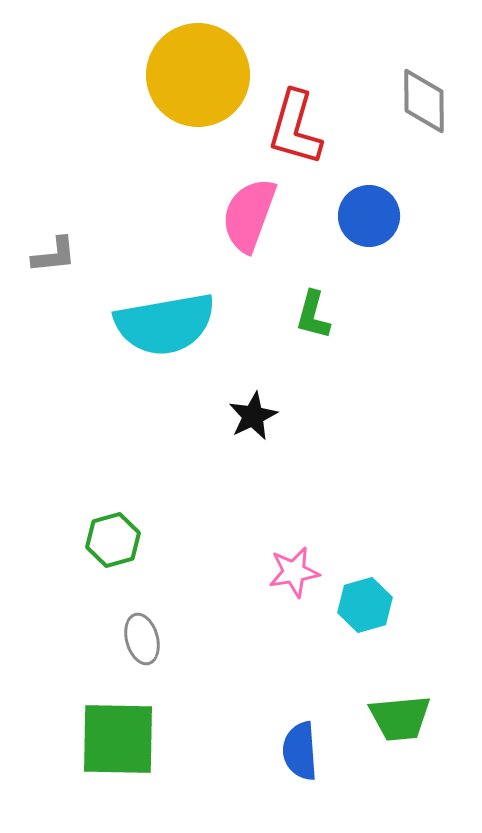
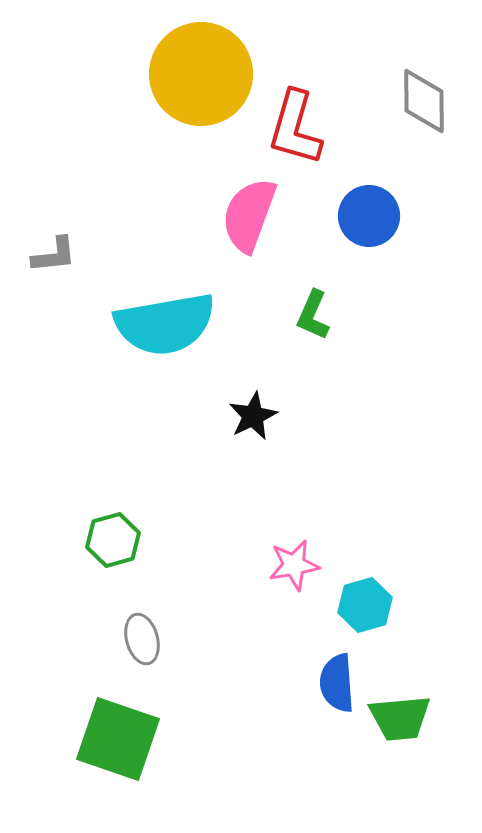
yellow circle: moved 3 px right, 1 px up
green L-shape: rotated 9 degrees clockwise
pink star: moved 7 px up
green square: rotated 18 degrees clockwise
blue semicircle: moved 37 px right, 68 px up
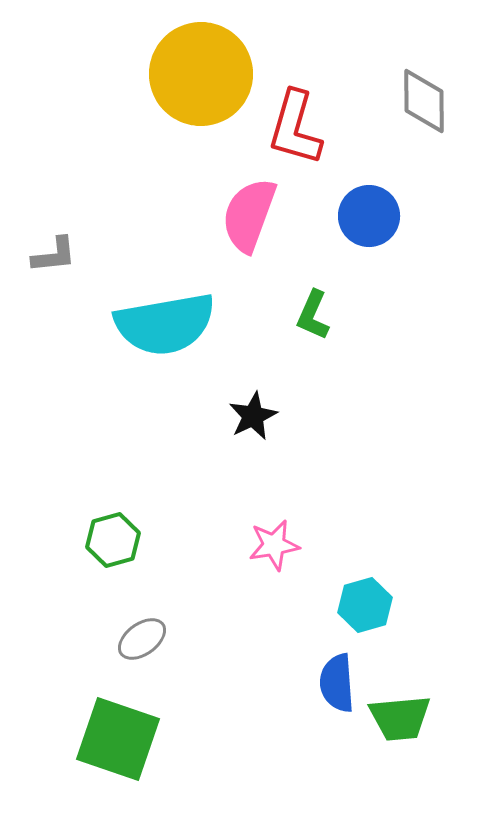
pink star: moved 20 px left, 20 px up
gray ellipse: rotated 69 degrees clockwise
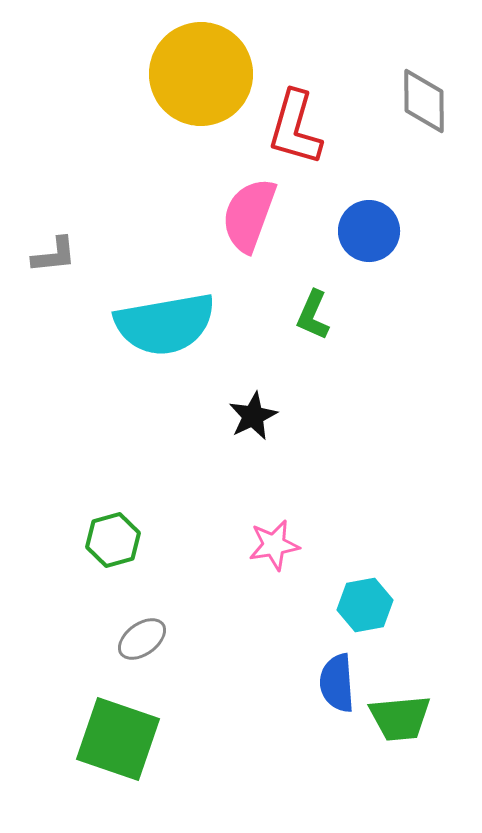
blue circle: moved 15 px down
cyan hexagon: rotated 6 degrees clockwise
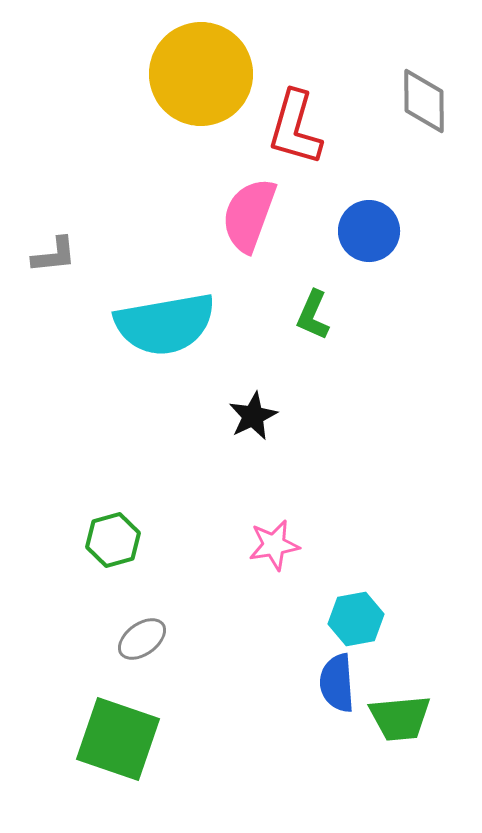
cyan hexagon: moved 9 px left, 14 px down
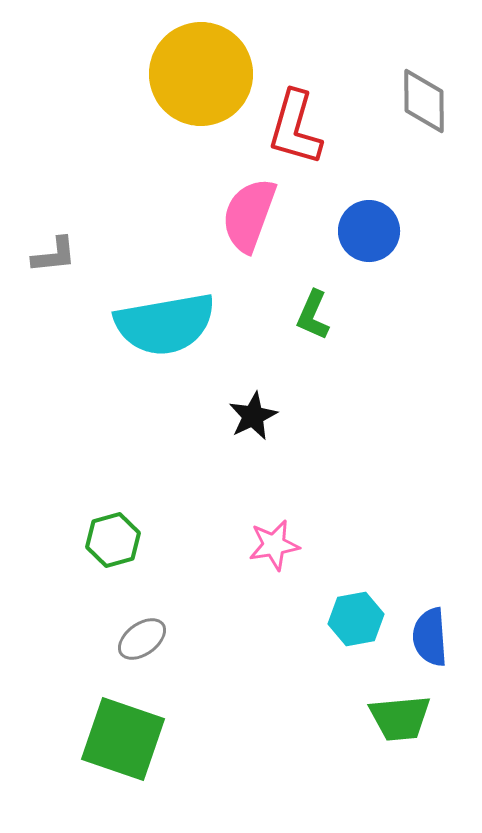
blue semicircle: moved 93 px right, 46 px up
green square: moved 5 px right
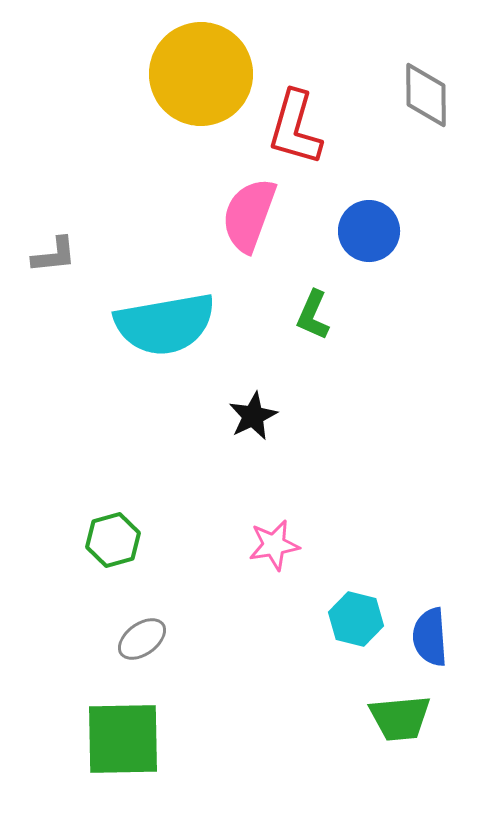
gray diamond: moved 2 px right, 6 px up
cyan hexagon: rotated 24 degrees clockwise
green square: rotated 20 degrees counterclockwise
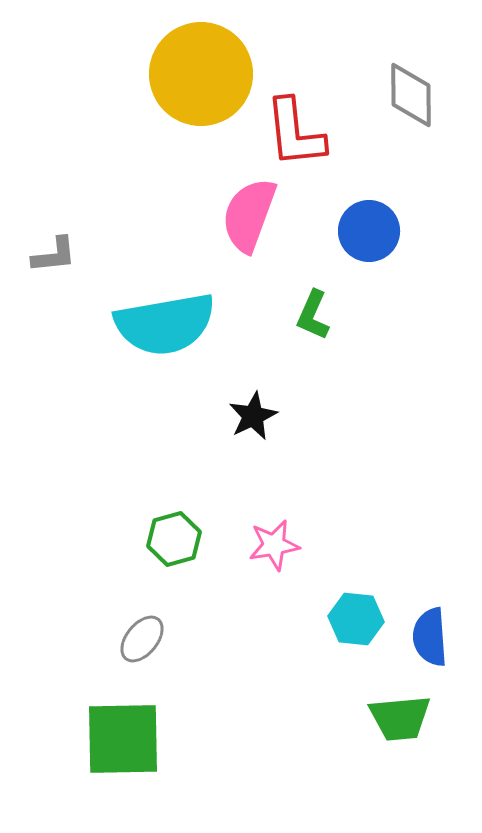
gray diamond: moved 15 px left
red L-shape: moved 5 px down; rotated 22 degrees counterclockwise
green hexagon: moved 61 px right, 1 px up
cyan hexagon: rotated 8 degrees counterclockwise
gray ellipse: rotated 15 degrees counterclockwise
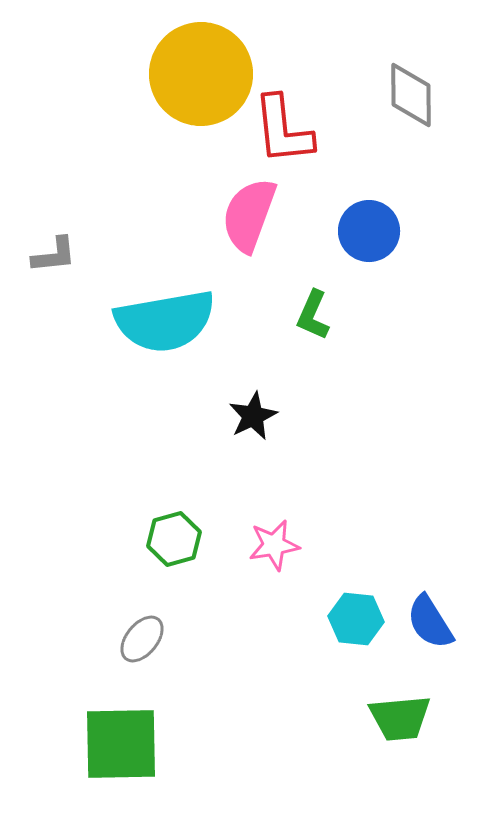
red L-shape: moved 12 px left, 3 px up
cyan semicircle: moved 3 px up
blue semicircle: moved 15 px up; rotated 28 degrees counterclockwise
green square: moved 2 px left, 5 px down
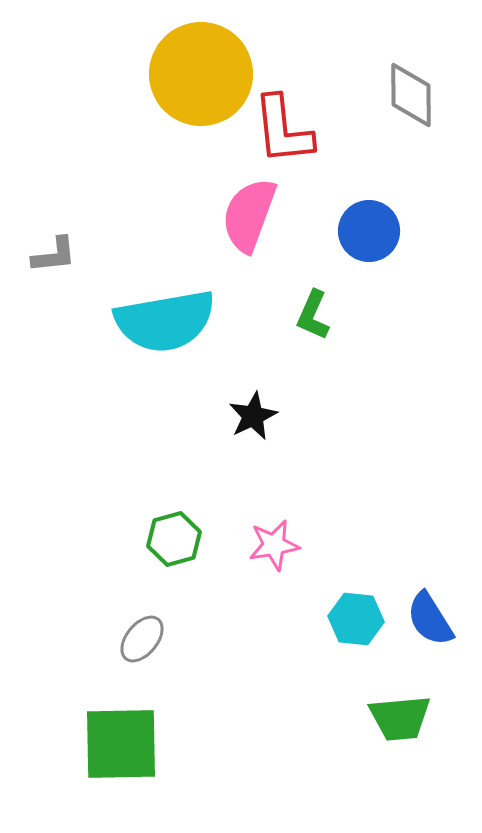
blue semicircle: moved 3 px up
